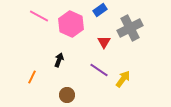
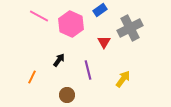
black arrow: rotated 16 degrees clockwise
purple line: moved 11 px left; rotated 42 degrees clockwise
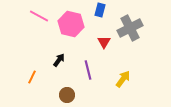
blue rectangle: rotated 40 degrees counterclockwise
pink hexagon: rotated 10 degrees counterclockwise
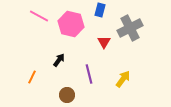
purple line: moved 1 px right, 4 px down
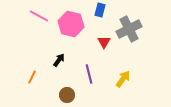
gray cross: moved 1 px left, 1 px down
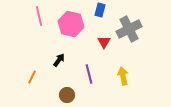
pink line: rotated 48 degrees clockwise
yellow arrow: moved 3 px up; rotated 48 degrees counterclockwise
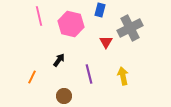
gray cross: moved 1 px right, 1 px up
red triangle: moved 2 px right
brown circle: moved 3 px left, 1 px down
